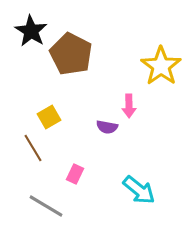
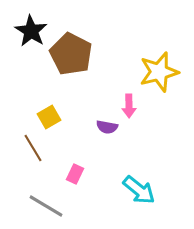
yellow star: moved 2 px left, 6 px down; rotated 21 degrees clockwise
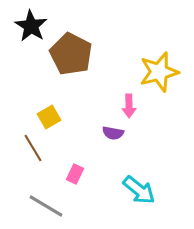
black star: moved 5 px up
purple semicircle: moved 6 px right, 6 px down
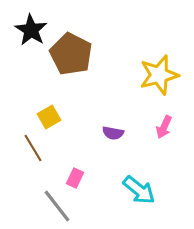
black star: moved 4 px down
yellow star: moved 3 px down
pink arrow: moved 35 px right, 21 px down; rotated 25 degrees clockwise
pink rectangle: moved 4 px down
gray line: moved 11 px right; rotated 21 degrees clockwise
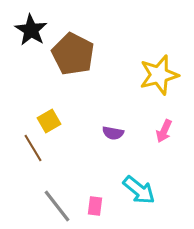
brown pentagon: moved 2 px right
yellow square: moved 4 px down
pink arrow: moved 4 px down
pink rectangle: moved 20 px right, 28 px down; rotated 18 degrees counterclockwise
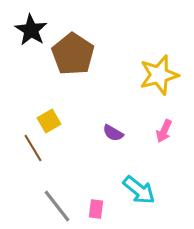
brown pentagon: rotated 6 degrees clockwise
purple semicircle: rotated 20 degrees clockwise
pink rectangle: moved 1 px right, 3 px down
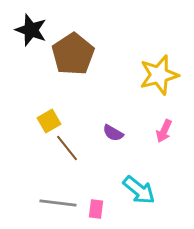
black star: rotated 12 degrees counterclockwise
brown pentagon: rotated 6 degrees clockwise
brown line: moved 34 px right; rotated 8 degrees counterclockwise
gray line: moved 1 px right, 3 px up; rotated 45 degrees counterclockwise
